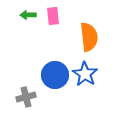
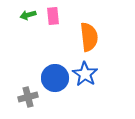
green arrow: rotated 14 degrees counterclockwise
blue circle: moved 3 px down
gray cross: moved 2 px right
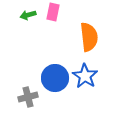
pink rectangle: moved 4 px up; rotated 18 degrees clockwise
blue star: moved 2 px down
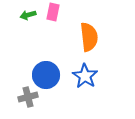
blue circle: moved 9 px left, 3 px up
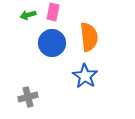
blue circle: moved 6 px right, 32 px up
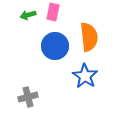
blue circle: moved 3 px right, 3 px down
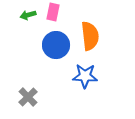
orange semicircle: moved 1 px right, 1 px up
blue circle: moved 1 px right, 1 px up
blue star: rotated 30 degrees counterclockwise
gray cross: rotated 30 degrees counterclockwise
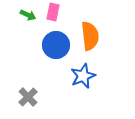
green arrow: rotated 140 degrees counterclockwise
blue star: moved 2 px left; rotated 25 degrees counterclockwise
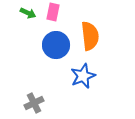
green arrow: moved 2 px up
gray cross: moved 6 px right, 6 px down; rotated 18 degrees clockwise
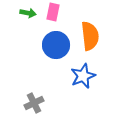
green arrow: rotated 14 degrees counterclockwise
